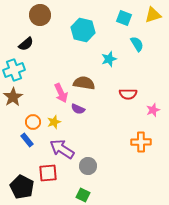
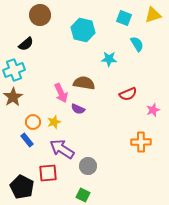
cyan star: rotated 21 degrees clockwise
red semicircle: rotated 24 degrees counterclockwise
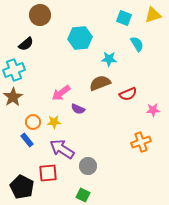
cyan hexagon: moved 3 px left, 8 px down; rotated 20 degrees counterclockwise
brown semicircle: moved 16 px right; rotated 30 degrees counterclockwise
pink arrow: rotated 78 degrees clockwise
pink star: rotated 16 degrees clockwise
yellow star: rotated 16 degrees clockwise
orange cross: rotated 18 degrees counterclockwise
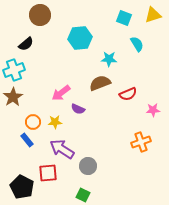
yellow star: moved 1 px right
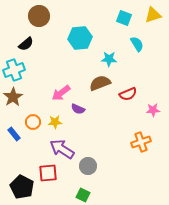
brown circle: moved 1 px left, 1 px down
blue rectangle: moved 13 px left, 6 px up
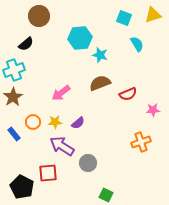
cyan star: moved 9 px left, 4 px up; rotated 14 degrees clockwise
purple semicircle: moved 14 px down; rotated 64 degrees counterclockwise
purple arrow: moved 3 px up
gray circle: moved 3 px up
green square: moved 23 px right
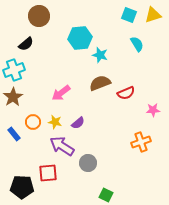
cyan square: moved 5 px right, 3 px up
red semicircle: moved 2 px left, 1 px up
yellow star: rotated 16 degrees clockwise
black pentagon: rotated 25 degrees counterclockwise
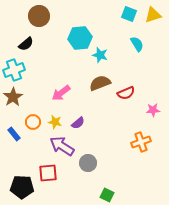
cyan square: moved 1 px up
green square: moved 1 px right
